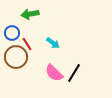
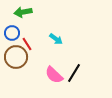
green arrow: moved 7 px left, 2 px up
cyan arrow: moved 3 px right, 4 px up
pink semicircle: moved 2 px down
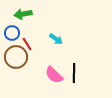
green arrow: moved 2 px down
black line: rotated 30 degrees counterclockwise
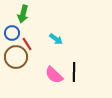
green arrow: rotated 66 degrees counterclockwise
black line: moved 1 px up
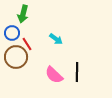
black line: moved 3 px right
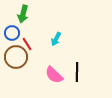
cyan arrow: rotated 80 degrees clockwise
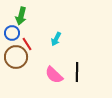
green arrow: moved 2 px left, 2 px down
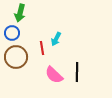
green arrow: moved 1 px left, 3 px up
red line: moved 15 px right, 4 px down; rotated 24 degrees clockwise
